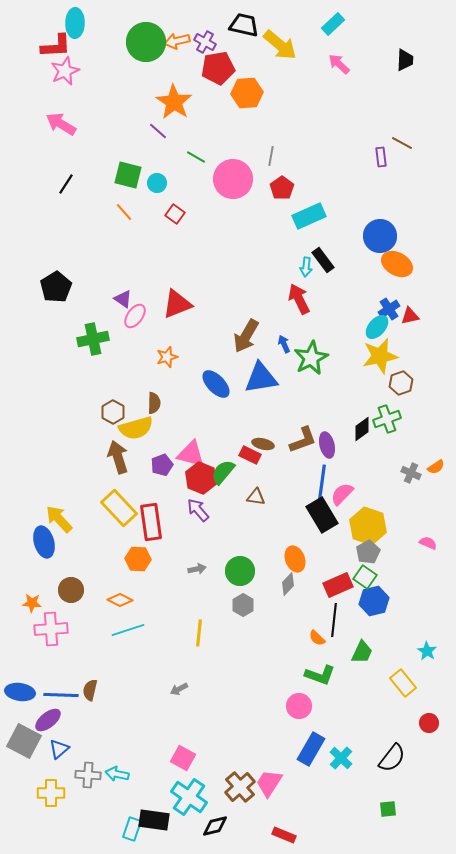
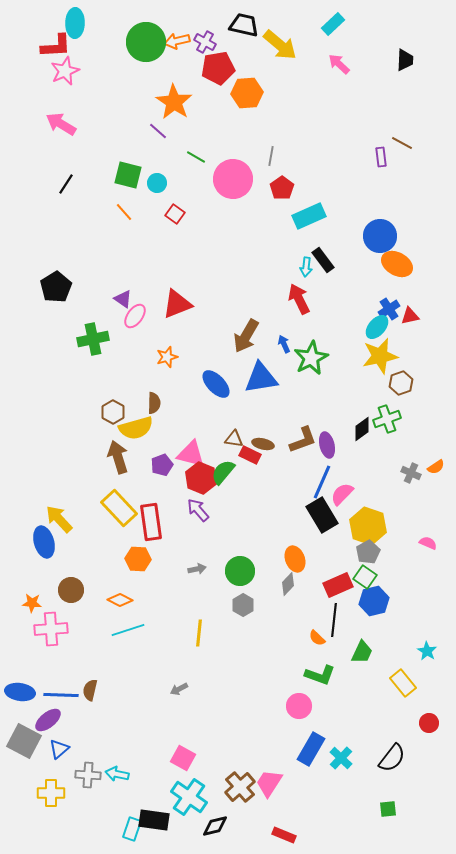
blue line at (322, 482): rotated 16 degrees clockwise
brown triangle at (256, 497): moved 22 px left, 58 px up
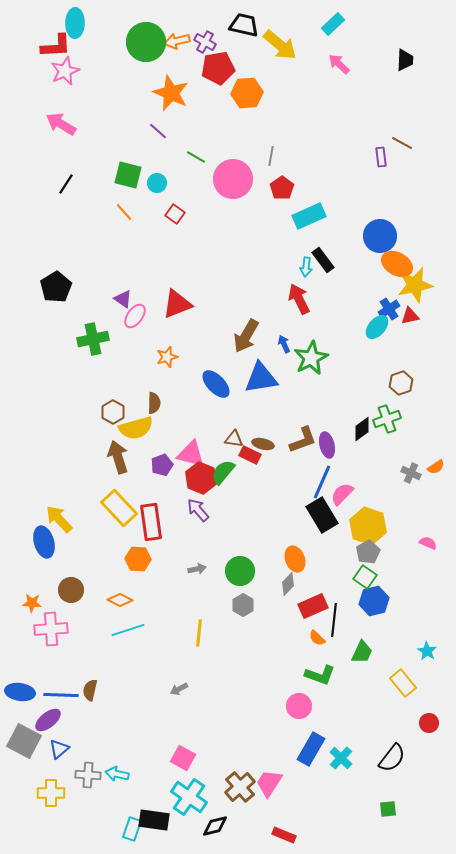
orange star at (174, 102): moved 3 px left, 9 px up; rotated 9 degrees counterclockwise
yellow star at (380, 356): moved 35 px right, 71 px up
red rectangle at (338, 585): moved 25 px left, 21 px down
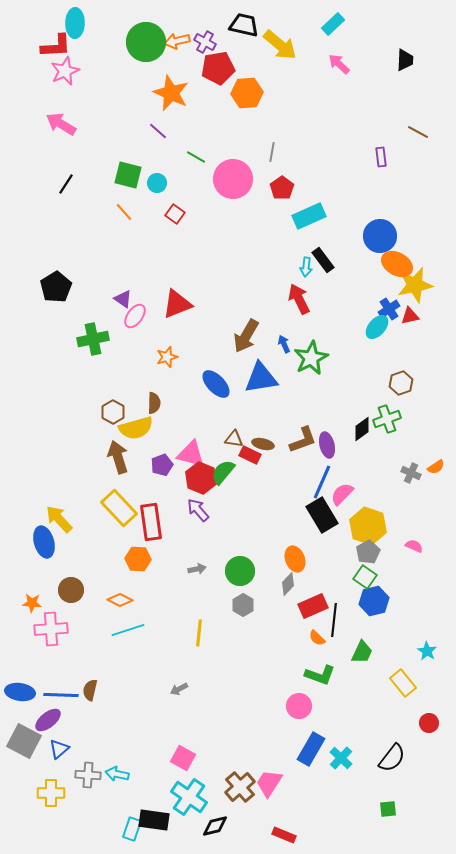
brown line at (402, 143): moved 16 px right, 11 px up
gray line at (271, 156): moved 1 px right, 4 px up
pink semicircle at (428, 543): moved 14 px left, 3 px down
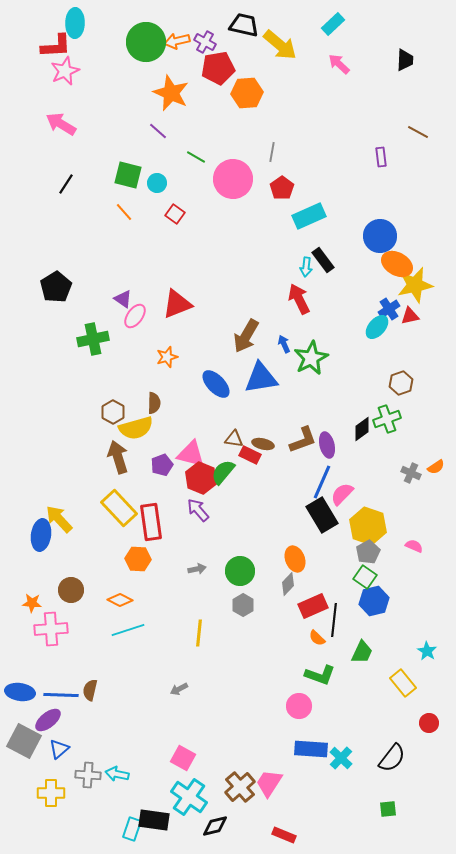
blue ellipse at (44, 542): moved 3 px left, 7 px up; rotated 24 degrees clockwise
blue rectangle at (311, 749): rotated 64 degrees clockwise
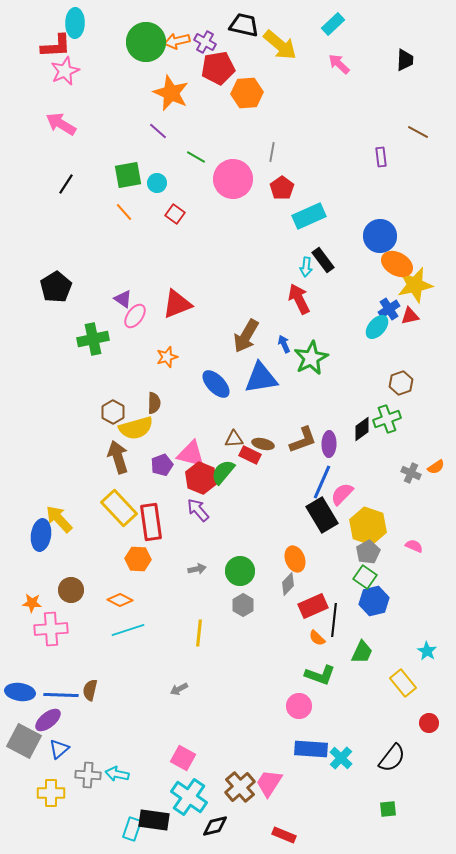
green square at (128, 175): rotated 24 degrees counterclockwise
brown triangle at (234, 439): rotated 12 degrees counterclockwise
purple ellipse at (327, 445): moved 2 px right, 1 px up; rotated 15 degrees clockwise
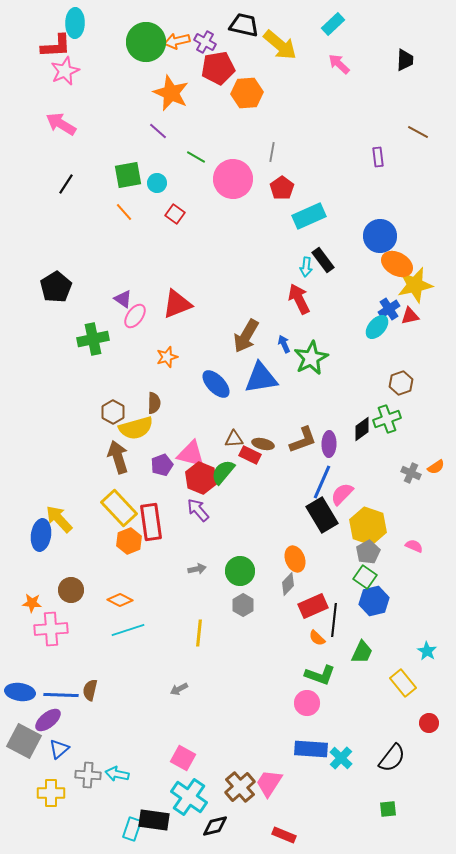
purple rectangle at (381, 157): moved 3 px left
orange hexagon at (138, 559): moved 9 px left, 18 px up; rotated 25 degrees counterclockwise
pink circle at (299, 706): moved 8 px right, 3 px up
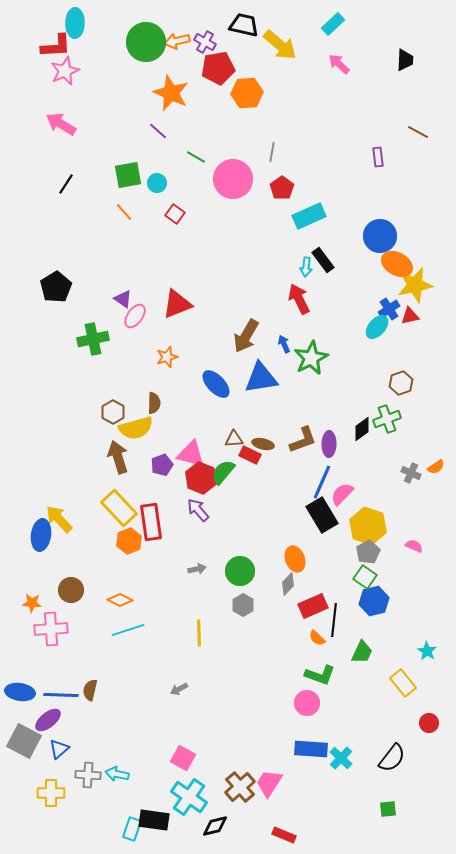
yellow line at (199, 633): rotated 8 degrees counterclockwise
